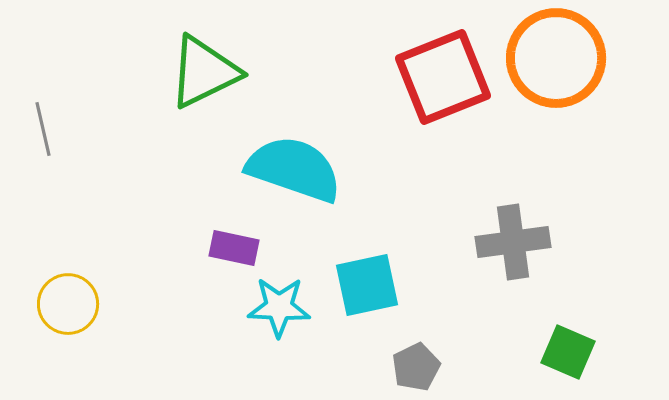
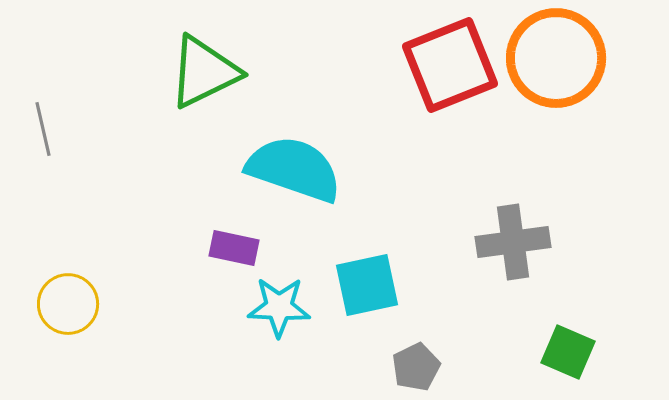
red square: moved 7 px right, 12 px up
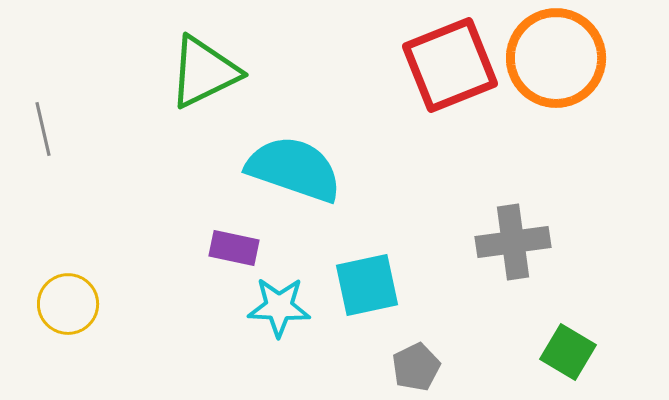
green square: rotated 8 degrees clockwise
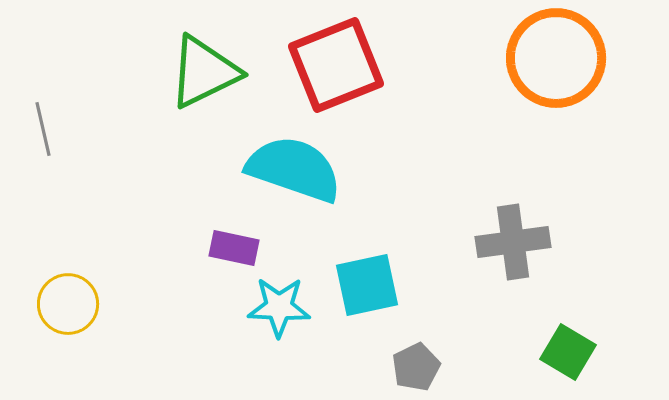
red square: moved 114 px left
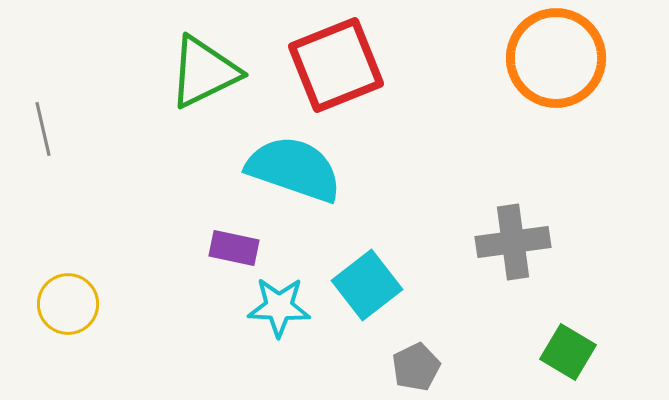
cyan square: rotated 26 degrees counterclockwise
